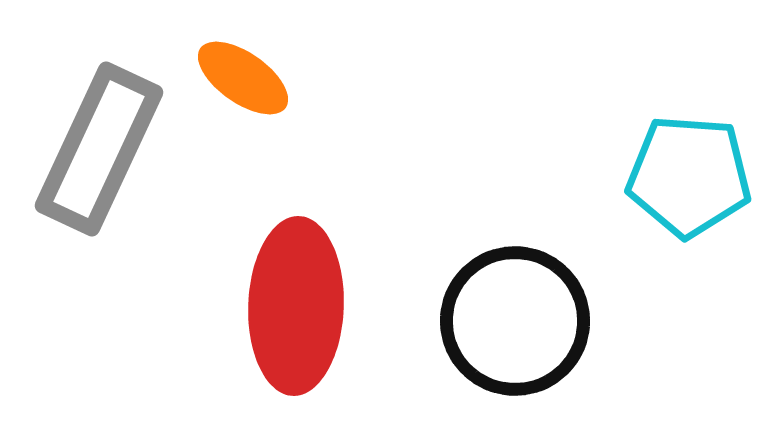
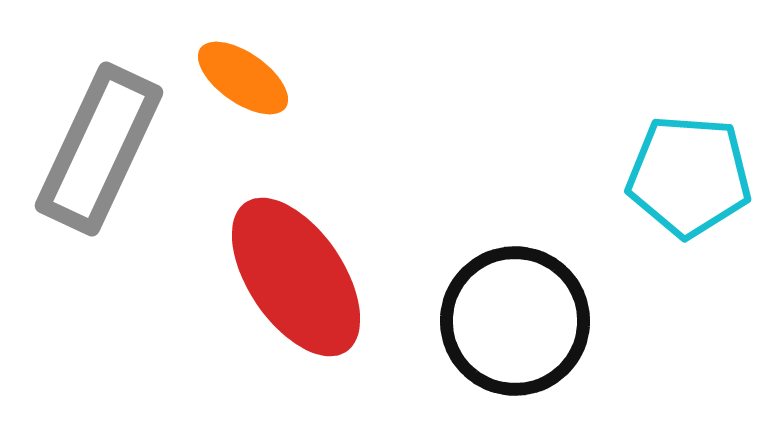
red ellipse: moved 29 px up; rotated 36 degrees counterclockwise
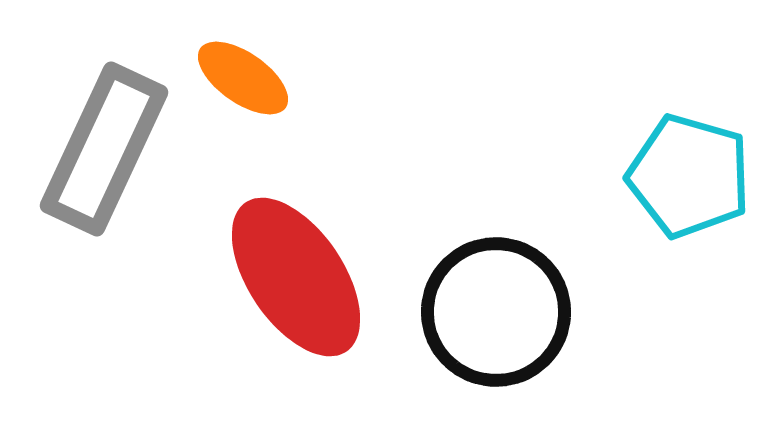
gray rectangle: moved 5 px right
cyan pentagon: rotated 12 degrees clockwise
black circle: moved 19 px left, 9 px up
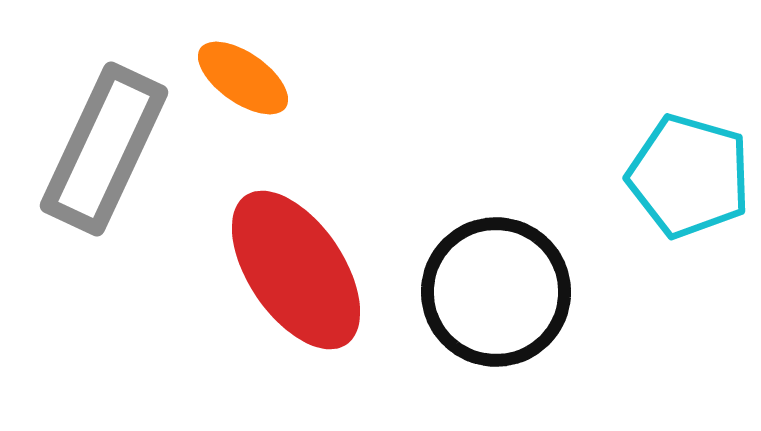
red ellipse: moved 7 px up
black circle: moved 20 px up
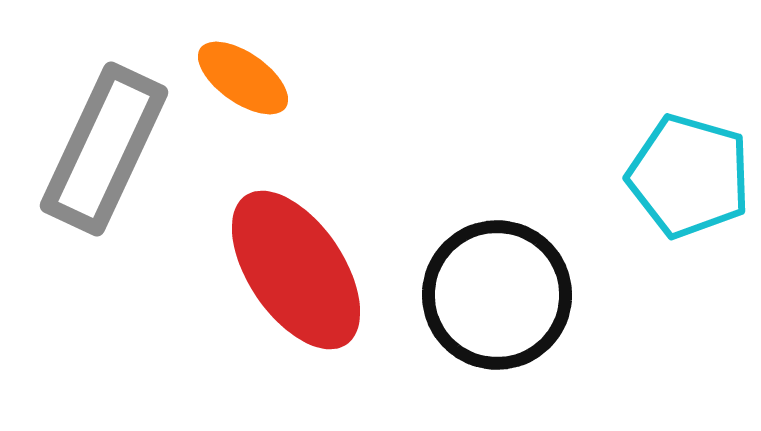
black circle: moved 1 px right, 3 px down
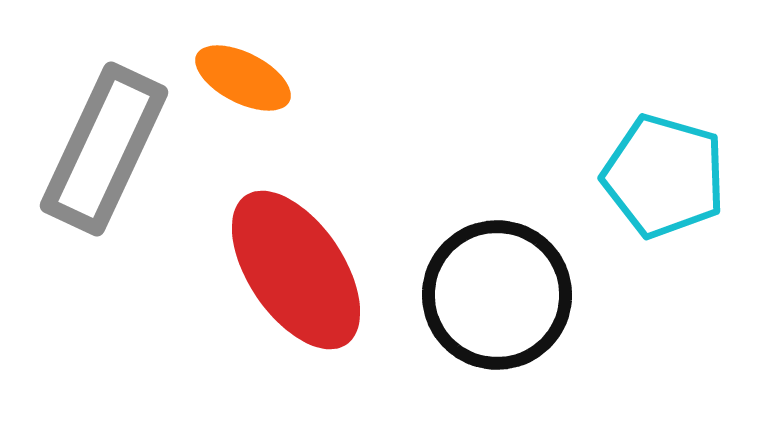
orange ellipse: rotated 8 degrees counterclockwise
cyan pentagon: moved 25 px left
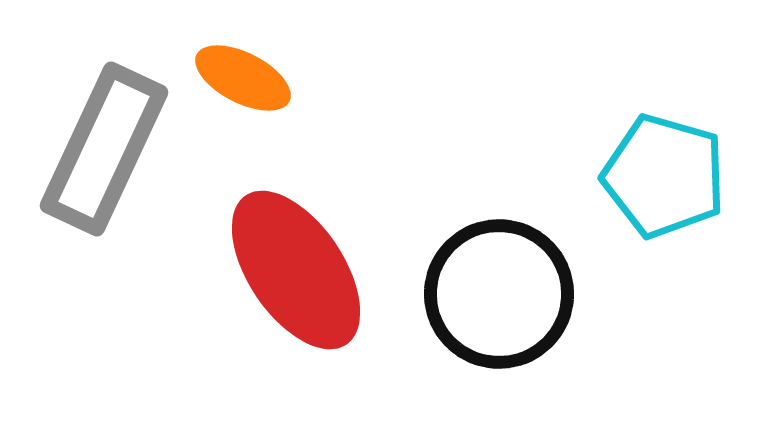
black circle: moved 2 px right, 1 px up
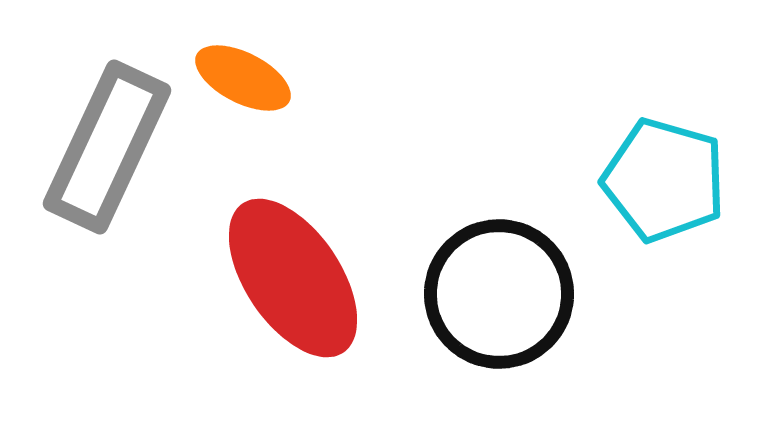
gray rectangle: moved 3 px right, 2 px up
cyan pentagon: moved 4 px down
red ellipse: moved 3 px left, 8 px down
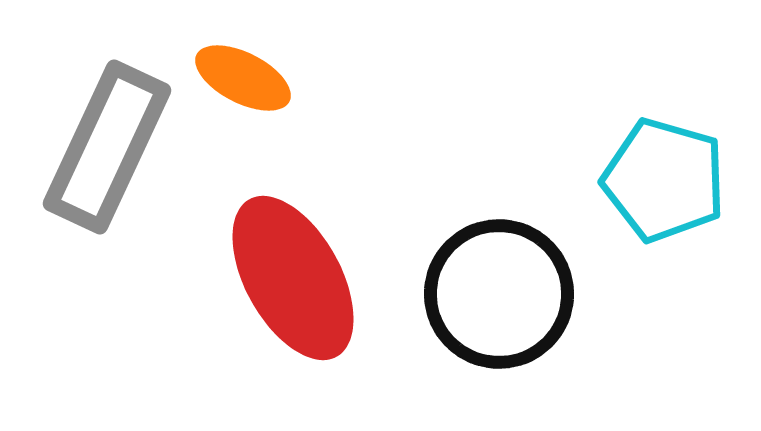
red ellipse: rotated 5 degrees clockwise
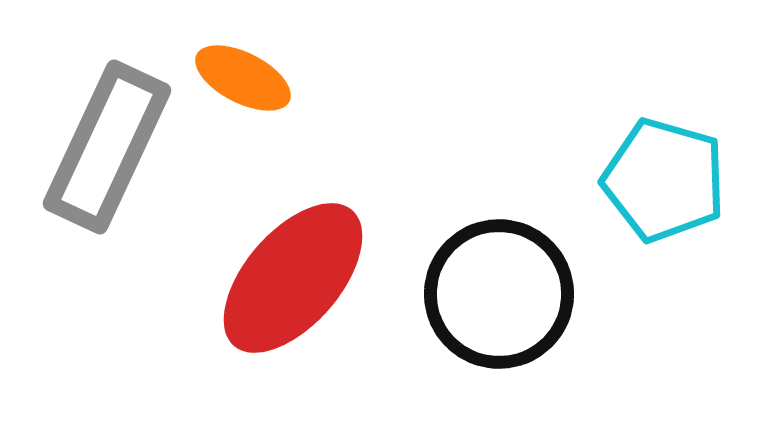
red ellipse: rotated 70 degrees clockwise
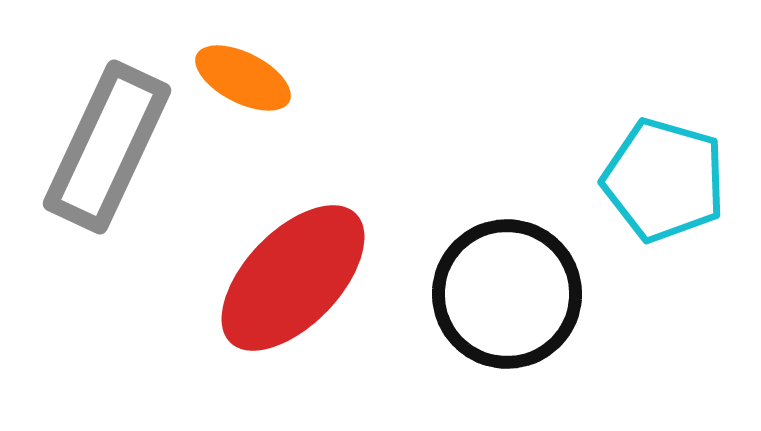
red ellipse: rotated 3 degrees clockwise
black circle: moved 8 px right
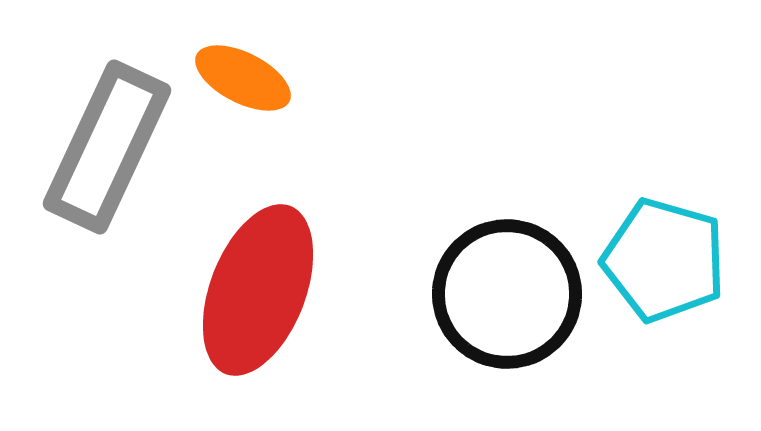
cyan pentagon: moved 80 px down
red ellipse: moved 35 px left, 12 px down; rotated 23 degrees counterclockwise
